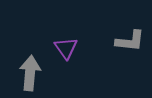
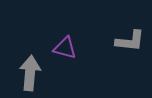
purple triangle: moved 1 px left; rotated 40 degrees counterclockwise
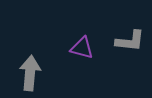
purple triangle: moved 17 px right
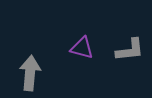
gray L-shape: moved 9 px down; rotated 12 degrees counterclockwise
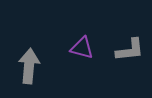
gray arrow: moved 1 px left, 7 px up
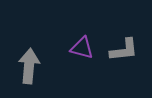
gray L-shape: moved 6 px left
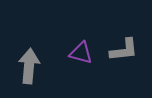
purple triangle: moved 1 px left, 5 px down
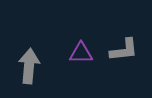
purple triangle: rotated 15 degrees counterclockwise
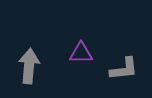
gray L-shape: moved 19 px down
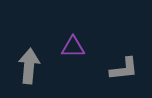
purple triangle: moved 8 px left, 6 px up
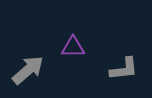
gray arrow: moved 1 px left, 4 px down; rotated 44 degrees clockwise
